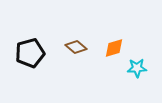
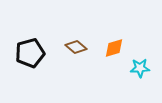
cyan star: moved 3 px right
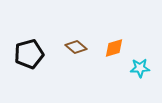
black pentagon: moved 1 px left, 1 px down
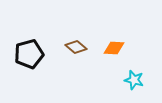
orange diamond: rotated 20 degrees clockwise
cyan star: moved 6 px left, 12 px down; rotated 18 degrees clockwise
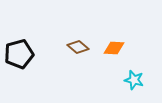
brown diamond: moved 2 px right
black pentagon: moved 10 px left
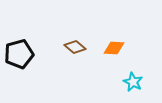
brown diamond: moved 3 px left
cyan star: moved 1 px left, 2 px down; rotated 12 degrees clockwise
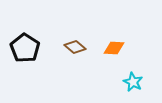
black pentagon: moved 6 px right, 6 px up; rotated 24 degrees counterclockwise
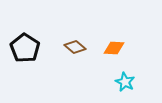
cyan star: moved 8 px left
